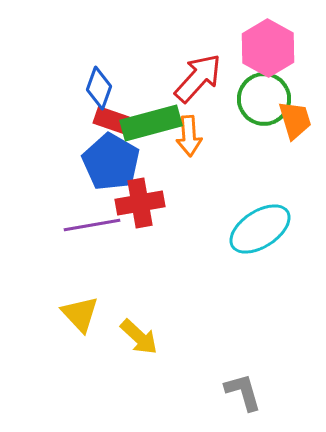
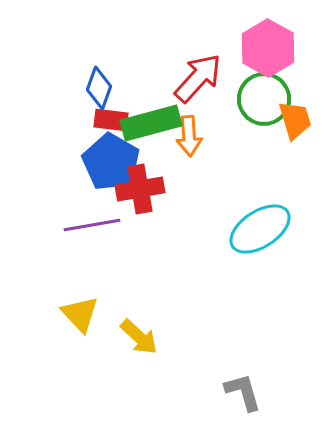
red rectangle: rotated 12 degrees counterclockwise
red cross: moved 14 px up
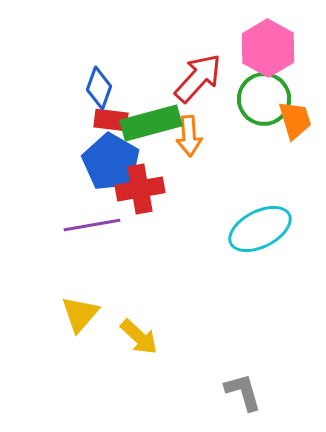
cyan ellipse: rotated 6 degrees clockwise
yellow triangle: rotated 24 degrees clockwise
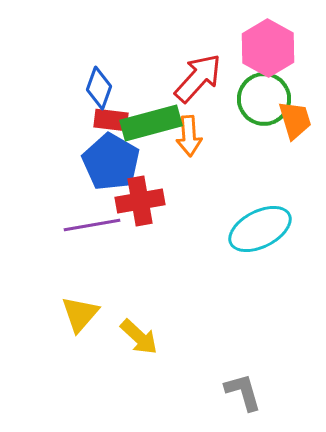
red cross: moved 12 px down
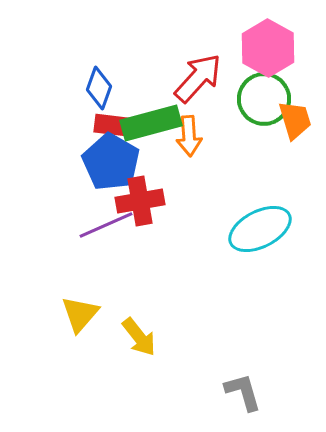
red rectangle: moved 5 px down
purple line: moved 14 px right; rotated 14 degrees counterclockwise
yellow arrow: rotated 9 degrees clockwise
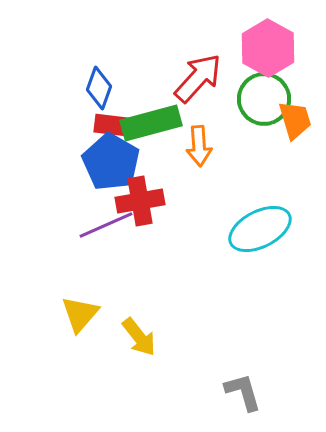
orange arrow: moved 10 px right, 10 px down
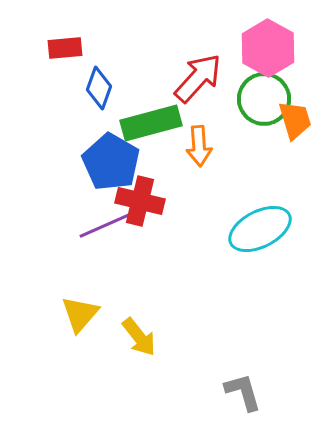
red rectangle: moved 46 px left, 77 px up; rotated 12 degrees counterclockwise
red cross: rotated 24 degrees clockwise
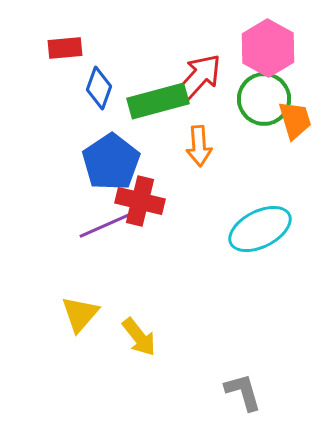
green rectangle: moved 7 px right, 22 px up
blue pentagon: rotated 8 degrees clockwise
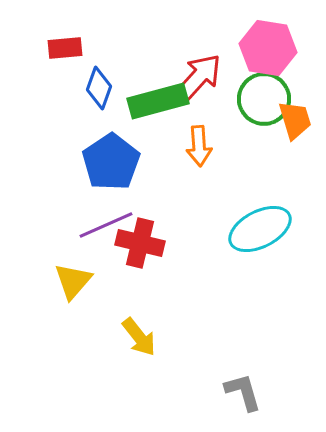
pink hexagon: rotated 20 degrees counterclockwise
red cross: moved 42 px down
yellow triangle: moved 7 px left, 33 px up
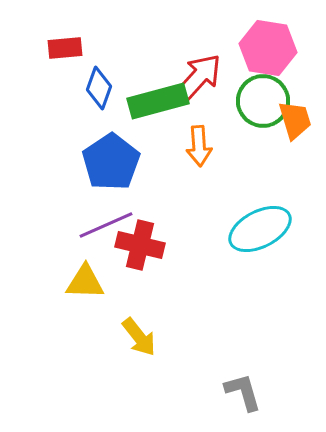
green circle: moved 1 px left, 2 px down
red cross: moved 2 px down
yellow triangle: moved 12 px right, 1 px down; rotated 51 degrees clockwise
